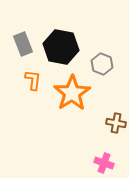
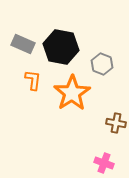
gray rectangle: rotated 45 degrees counterclockwise
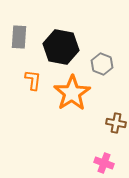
gray rectangle: moved 4 px left, 7 px up; rotated 70 degrees clockwise
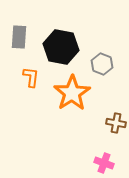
orange L-shape: moved 2 px left, 3 px up
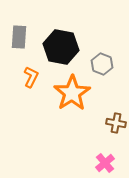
orange L-shape: rotated 20 degrees clockwise
pink cross: moved 1 px right; rotated 30 degrees clockwise
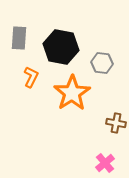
gray rectangle: moved 1 px down
gray hexagon: moved 1 px up; rotated 15 degrees counterclockwise
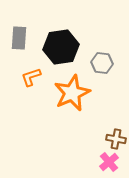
black hexagon: rotated 20 degrees counterclockwise
orange L-shape: rotated 135 degrees counterclockwise
orange star: rotated 9 degrees clockwise
brown cross: moved 16 px down
pink cross: moved 4 px right, 1 px up
